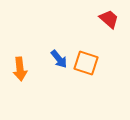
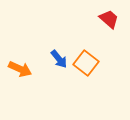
orange square: rotated 20 degrees clockwise
orange arrow: rotated 60 degrees counterclockwise
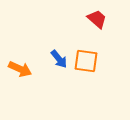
red trapezoid: moved 12 px left
orange square: moved 2 px up; rotated 30 degrees counterclockwise
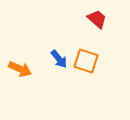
orange square: rotated 10 degrees clockwise
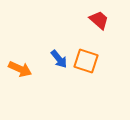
red trapezoid: moved 2 px right, 1 px down
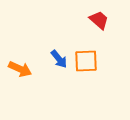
orange square: rotated 20 degrees counterclockwise
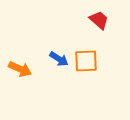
blue arrow: rotated 18 degrees counterclockwise
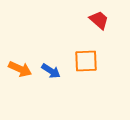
blue arrow: moved 8 px left, 12 px down
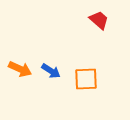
orange square: moved 18 px down
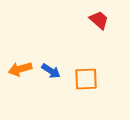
orange arrow: rotated 140 degrees clockwise
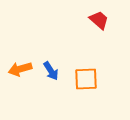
blue arrow: rotated 24 degrees clockwise
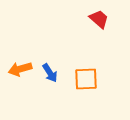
red trapezoid: moved 1 px up
blue arrow: moved 1 px left, 2 px down
